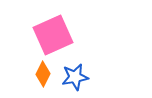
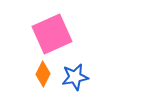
pink square: moved 1 px left, 1 px up
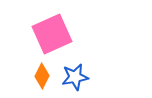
orange diamond: moved 1 px left, 2 px down
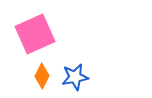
pink square: moved 17 px left
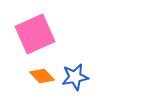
orange diamond: rotated 70 degrees counterclockwise
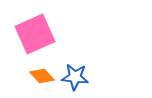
blue star: rotated 16 degrees clockwise
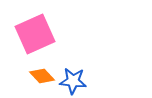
blue star: moved 2 px left, 4 px down
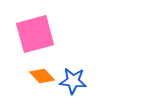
pink square: rotated 9 degrees clockwise
